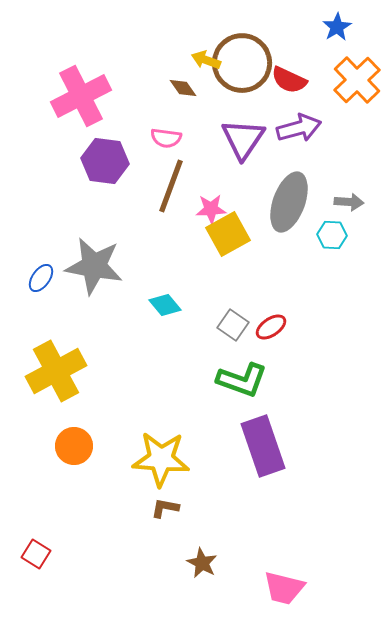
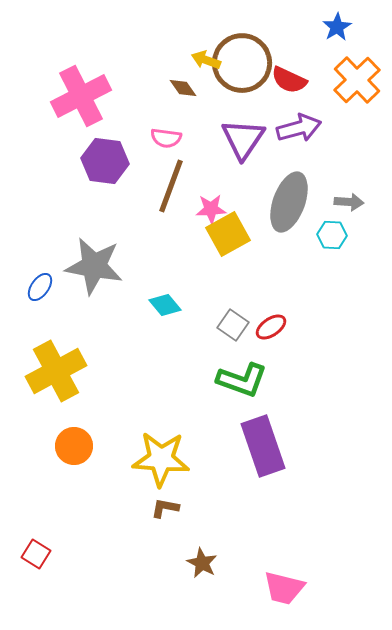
blue ellipse: moved 1 px left, 9 px down
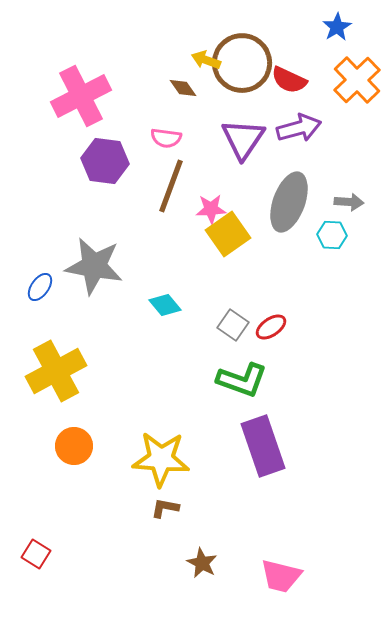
yellow square: rotated 6 degrees counterclockwise
pink trapezoid: moved 3 px left, 12 px up
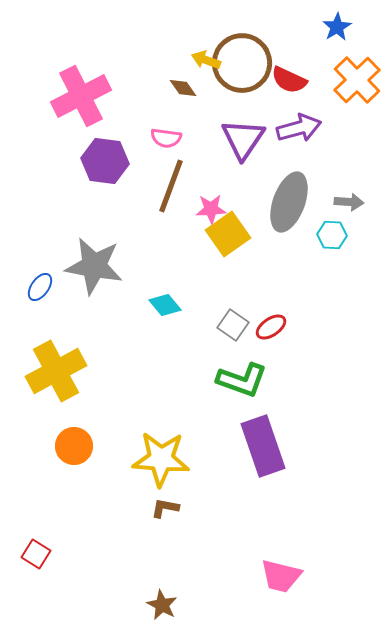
brown star: moved 40 px left, 42 px down
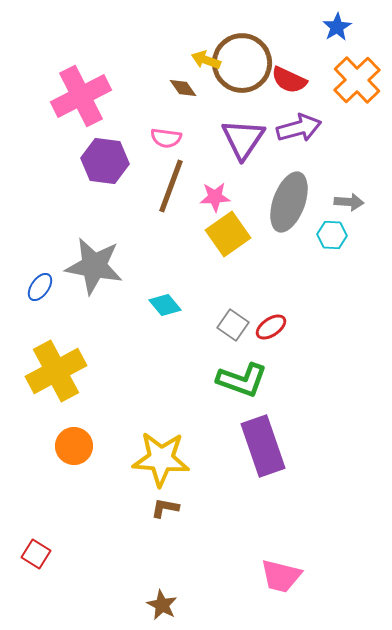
pink star: moved 4 px right, 12 px up
